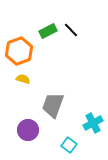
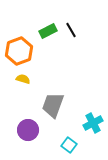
black line: rotated 14 degrees clockwise
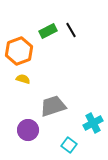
gray trapezoid: moved 1 px down; rotated 52 degrees clockwise
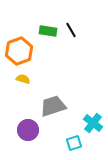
green rectangle: rotated 36 degrees clockwise
cyan cross: rotated 24 degrees counterclockwise
cyan square: moved 5 px right, 2 px up; rotated 35 degrees clockwise
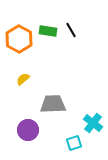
orange hexagon: moved 12 px up; rotated 12 degrees counterclockwise
yellow semicircle: rotated 56 degrees counterclockwise
gray trapezoid: moved 2 px up; rotated 16 degrees clockwise
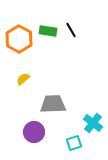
purple circle: moved 6 px right, 2 px down
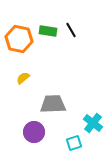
orange hexagon: rotated 16 degrees counterclockwise
yellow semicircle: moved 1 px up
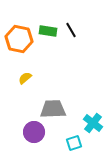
yellow semicircle: moved 2 px right
gray trapezoid: moved 5 px down
